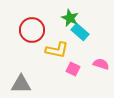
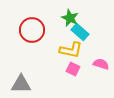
yellow L-shape: moved 14 px right
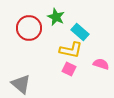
green star: moved 14 px left, 1 px up
red circle: moved 3 px left, 2 px up
pink square: moved 4 px left
gray triangle: rotated 40 degrees clockwise
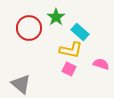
green star: rotated 12 degrees clockwise
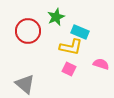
green star: rotated 12 degrees clockwise
red circle: moved 1 px left, 3 px down
cyan rectangle: rotated 18 degrees counterclockwise
yellow L-shape: moved 3 px up
gray triangle: moved 4 px right
